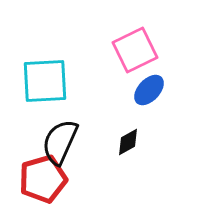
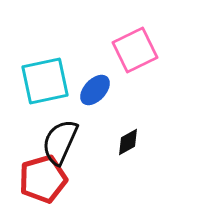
cyan square: rotated 9 degrees counterclockwise
blue ellipse: moved 54 px left
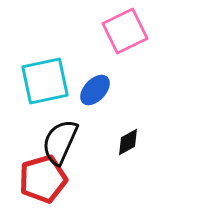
pink square: moved 10 px left, 19 px up
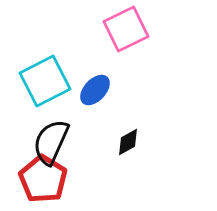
pink square: moved 1 px right, 2 px up
cyan square: rotated 15 degrees counterclockwise
black semicircle: moved 9 px left
red pentagon: rotated 24 degrees counterclockwise
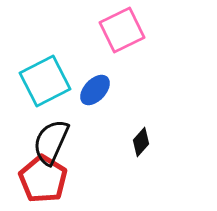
pink square: moved 4 px left, 1 px down
black diamond: moved 13 px right; rotated 20 degrees counterclockwise
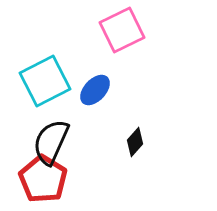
black diamond: moved 6 px left
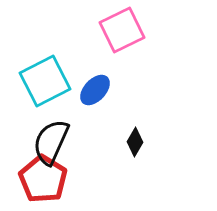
black diamond: rotated 12 degrees counterclockwise
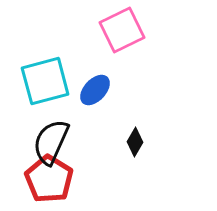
cyan square: rotated 12 degrees clockwise
red pentagon: moved 6 px right
